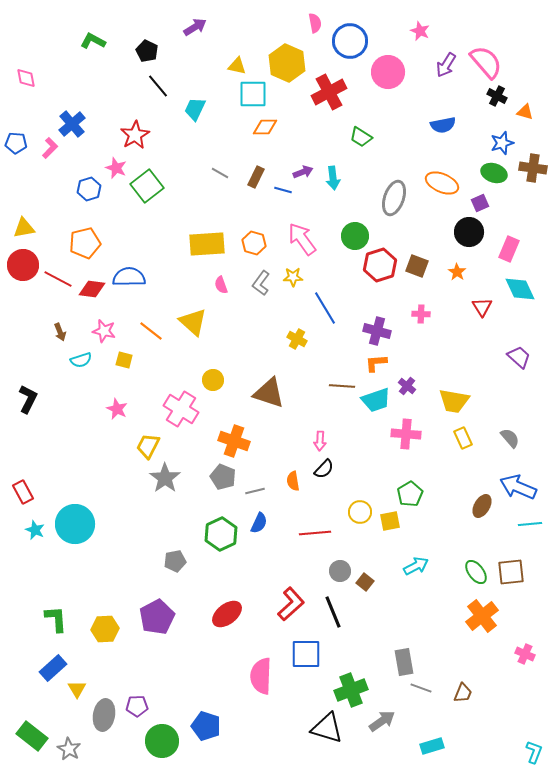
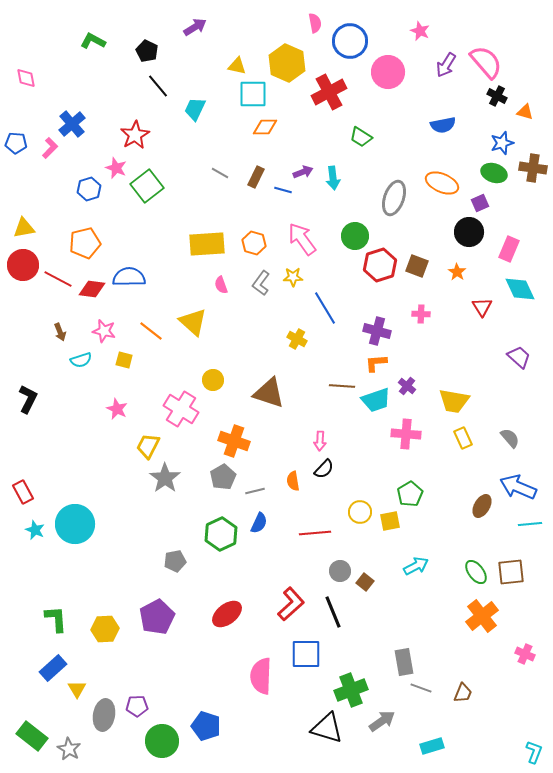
gray pentagon at (223, 477): rotated 20 degrees clockwise
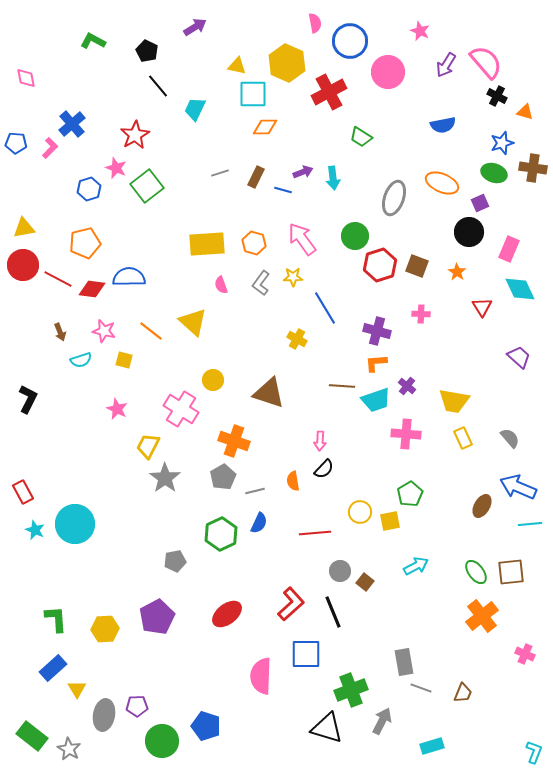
gray line at (220, 173): rotated 48 degrees counterclockwise
gray arrow at (382, 721): rotated 28 degrees counterclockwise
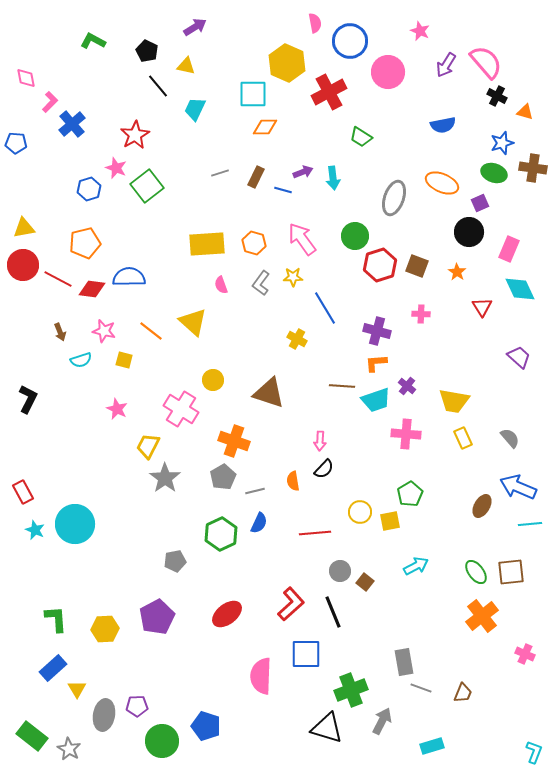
yellow triangle at (237, 66): moved 51 px left
pink L-shape at (50, 148): moved 46 px up
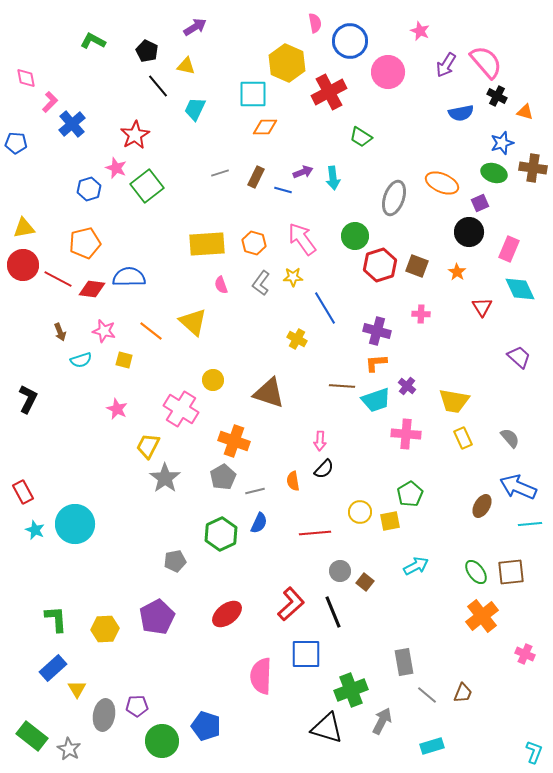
blue semicircle at (443, 125): moved 18 px right, 12 px up
gray line at (421, 688): moved 6 px right, 7 px down; rotated 20 degrees clockwise
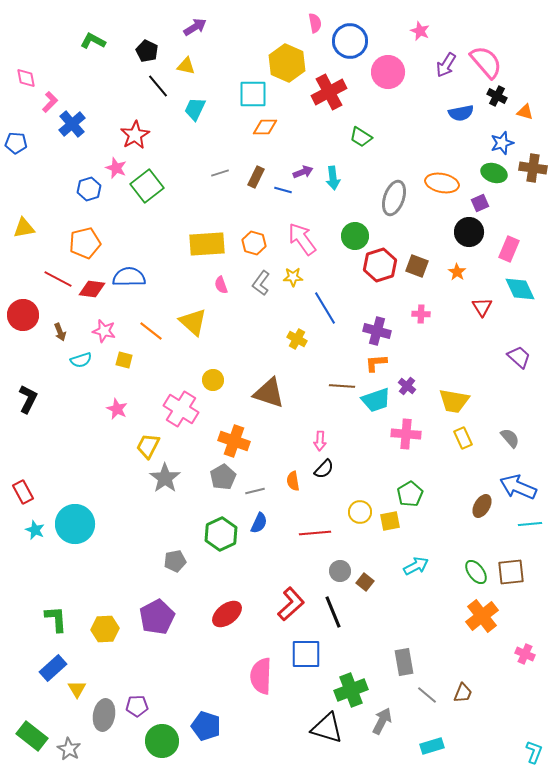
orange ellipse at (442, 183): rotated 12 degrees counterclockwise
red circle at (23, 265): moved 50 px down
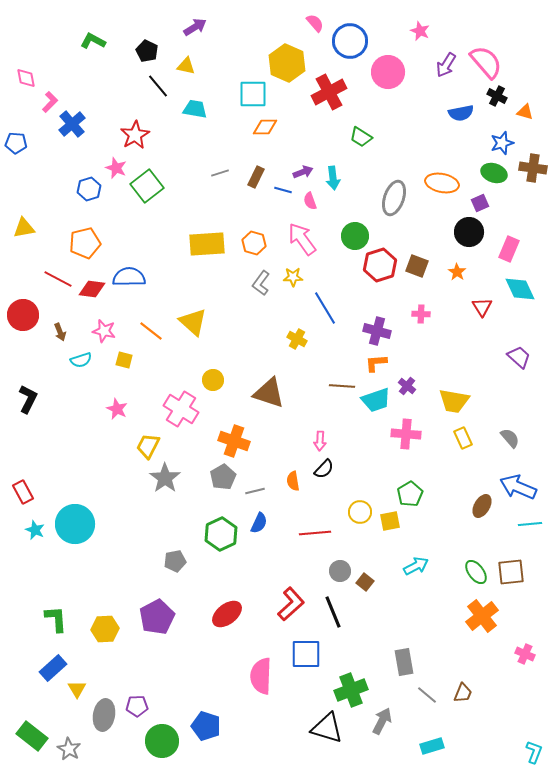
pink semicircle at (315, 23): rotated 30 degrees counterclockwise
cyan trapezoid at (195, 109): rotated 75 degrees clockwise
pink semicircle at (221, 285): moved 89 px right, 84 px up
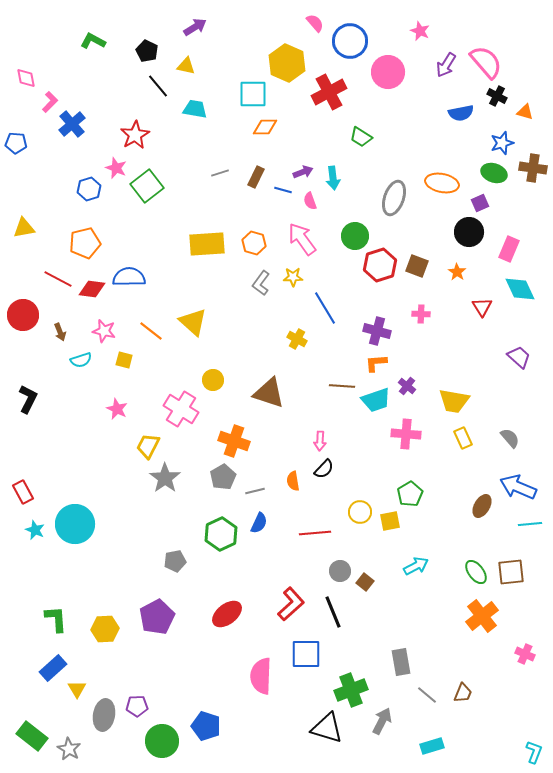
gray rectangle at (404, 662): moved 3 px left
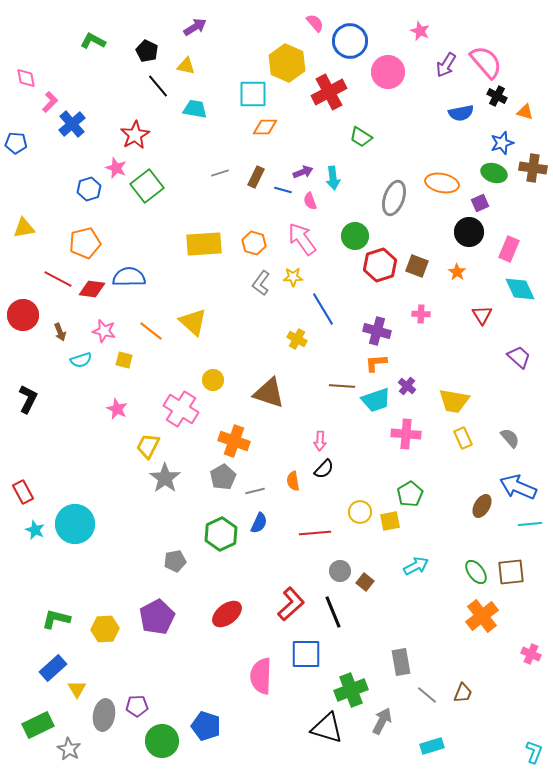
yellow rectangle at (207, 244): moved 3 px left
red triangle at (482, 307): moved 8 px down
blue line at (325, 308): moved 2 px left, 1 px down
green L-shape at (56, 619): rotated 72 degrees counterclockwise
pink cross at (525, 654): moved 6 px right
green rectangle at (32, 736): moved 6 px right, 11 px up; rotated 64 degrees counterclockwise
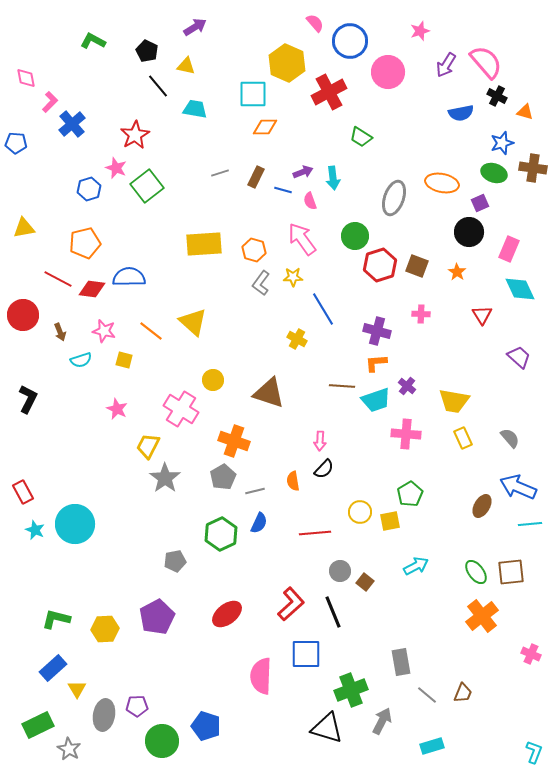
pink star at (420, 31): rotated 30 degrees clockwise
orange hexagon at (254, 243): moved 7 px down
